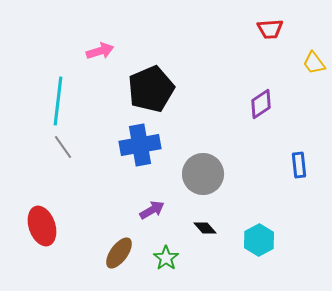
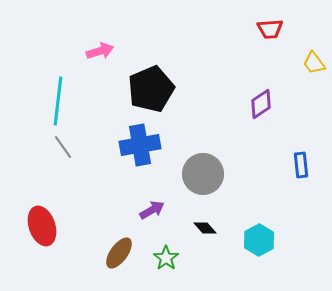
blue rectangle: moved 2 px right
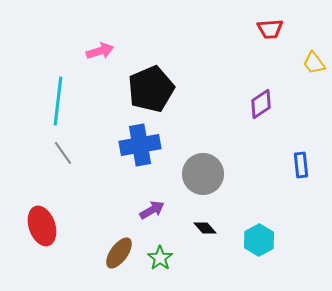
gray line: moved 6 px down
green star: moved 6 px left
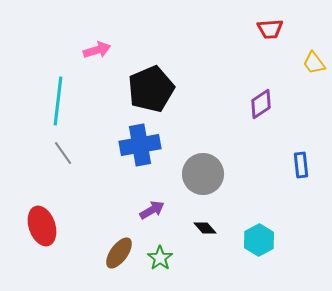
pink arrow: moved 3 px left, 1 px up
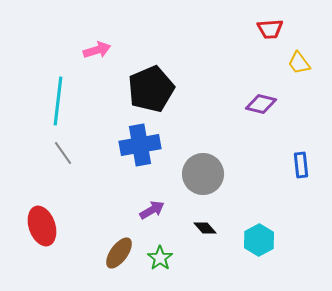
yellow trapezoid: moved 15 px left
purple diamond: rotated 48 degrees clockwise
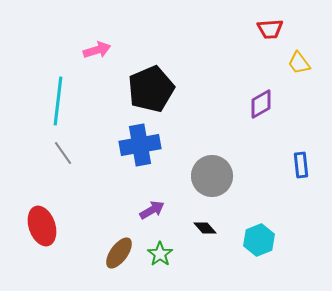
purple diamond: rotated 44 degrees counterclockwise
gray circle: moved 9 px right, 2 px down
cyan hexagon: rotated 8 degrees clockwise
green star: moved 4 px up
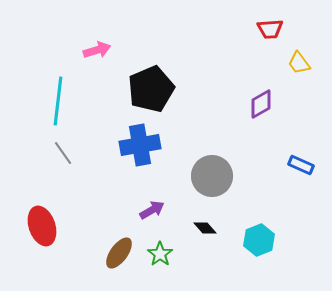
blue rectangle: rotated 60 degrees counterclockwise
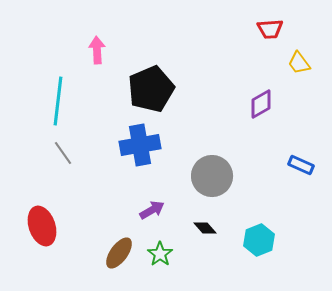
pink arrow: rotated 76 degrees counterclockwise
